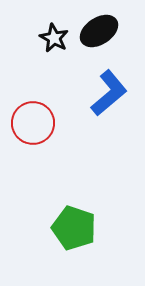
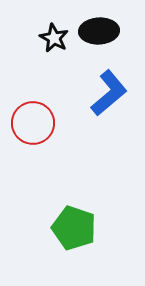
black ellipse: rotated 30 degrees clockwise
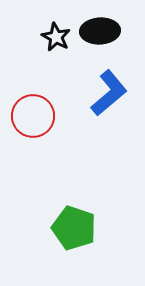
black ellipse: moved 1 px right
black star: moved 2 px right, 1 px up
red circle: moved 7 px up
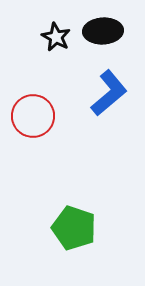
black ellipse: moved 3 px right
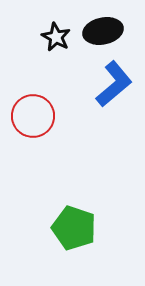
black ellipse: rotated 9 degrees counterclockwise
blue L-shape: moved 5 px right, 9 px up
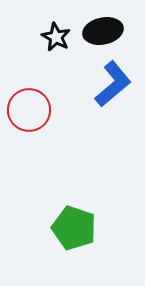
blue L-shape: moved 1 px left
red circle: moved 4 px left, 6 px up
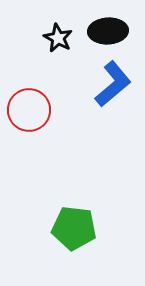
black ellipse: moved 5 px right; rotated 9 degrees clockwise
black star: moved 2 px right, 1 px down
green pentagon: rotated 12 degrees counterclockwise
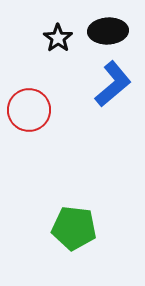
black star: rotated 8 degrees clockwise
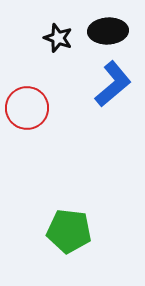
black star: rotated 16 degrees counterclockwise
red circle: moved 2 px left, 2 px up
green pentagon: moved 5 px left, 3 px down
